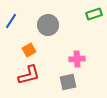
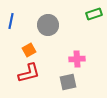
blue line: rotated 21 degrees counterclockwise
red L-shape: moved 2 px up
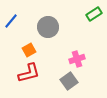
green rectangle: rotated 14 degrees counterclockwise
blue line: rotated 28 degrees clockwise
gray circle: moved 2 px down
pink cross: rotated 14 degrees counterclockwise
gray square: moved 1 px right, 1 px up; rotated 24 degrees counterclockwise
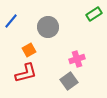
red L-shape: moved 3 px left
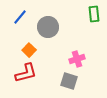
green rectangle: rotated 63 degrees counterclockwise
blue line: moved 9 px right, 4 px up
orange square: rotated 16 degrees counterclockwise
gray square: rotated 36 degrees counterclockwise
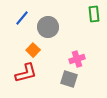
blue line: moved 2 px right, 1 px down
orange square: moved 4 px right
gray square: moved 2 px up
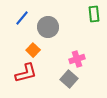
gray square: rotated 24 degrees clockwise
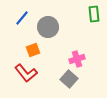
orange square: rotated 24 degrees clockwise
red L-shape: rotated 65 degrees clockwise
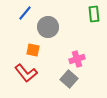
blue line: moved 3 px right, 5 px up
orange square: rotated 32 degrees clockwise
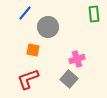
red L-shape: moved 2 px right, 6 px down; rotated 110 degrees clockwise
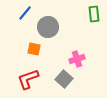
orange square: moved 1 px right, 1 px up
gray square: moved 5 px left
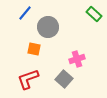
green rectangle: rotated 42 degrees counterclockwise
